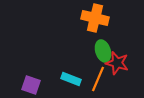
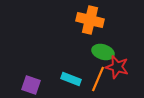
orange cross: moved 5 px left, 2 px down
green ellipse: moved 1 px down; rotated 55 degrees counterclockwise
red star: moved 4 px down
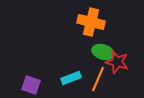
orange cross: moved 1 px right, 2 px down
red star: moved 5 px up
cyan rectangle: moved 1 px up; rotated 42 degrees counterclockwise
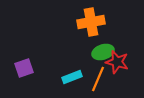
orange cross: rotated 24 degrees counterclockwise
green ellipse: rotated 35 degrees counterclockwise
cyan rectangle: moved 1 px right, 1 px up
purple square: moved 7 px left, 17 px up; rotated 36 degrees counterclockwise
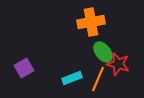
green ellipse: rotated 70 degrees clockwise
red star: moved 1 px right, 2 px down
purple square: rotated 12 degrees counterclockwise
cyan rectangle: moved 1 px down
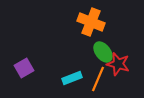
orange cross: rotated 32 degrees clockwise
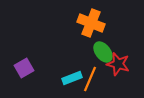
orange cross: moved 1 px down
orange line: moved 8 px left
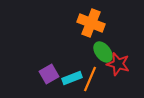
purple square: moved 25 px right, 6 px down
